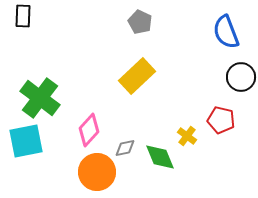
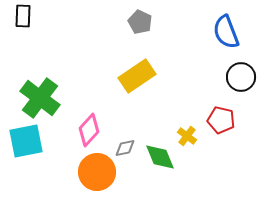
yellow rectangle: rotated 9 degrees clockwise
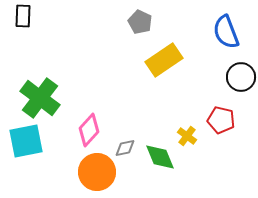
yellow rectangle: moved 27 px right, 16 px up
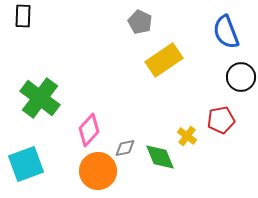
red pentagon: rotated 24 degrees counterclockwise
cyan square: moved 23 px down; rotated 9 degrees counterclockwise
orange circle: moved 1 px right, 1 px up
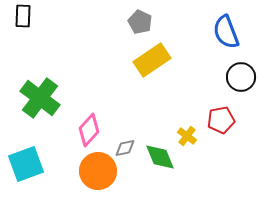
yellow rectangle: moved 12 px left
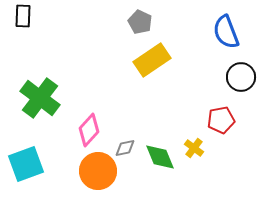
yellow cross: moved 7 px right, 12 px down
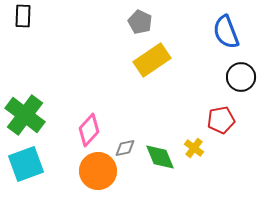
green cross: moved 15 px left, 17 px down
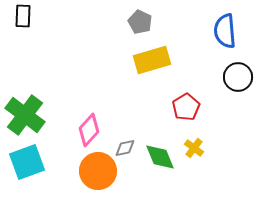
blue semicircle: moved 1 px left, 1 px up; rotated 16 degrees clockwise
yellow rectangle: rotated 18 degrees clockwise
black circle: moved 3 px left
red pentagon: moved 35 px left, 13 px up; rotated 20 degrees counterclockwise
cyan square: moved 1 px right, 2 px up
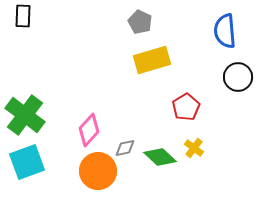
green diamond: rotated 24 degrees counterclockwise
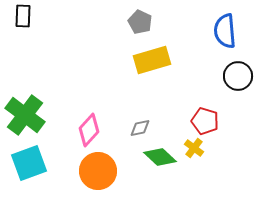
black circle: moved 1 px up
red pentagon: moved 19 px right, 14 px down; rotated 24 degrees counterclockwise
gray diamond: moved 15 px right, 20 px up
cyan square: moved 2 px right, 1 px down
